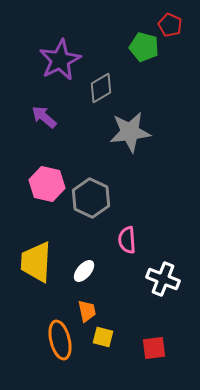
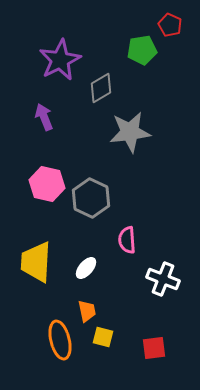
green pentagon: moved 2 px left, 3 px down; rotated 24 degrees counterclockwise
purple arrow: rotated 28 degrees clockwise
white ellipse: moved 2 px right, 3 px up
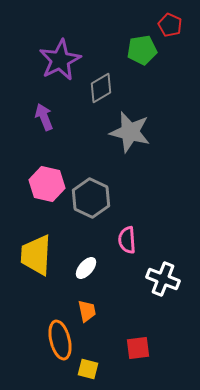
gray star: rotated 21 degrees clockwise
yellow trapezoid: moved 7 px up
yellow square: moved 15 px left, 32 px down
red square: moved 16 px left
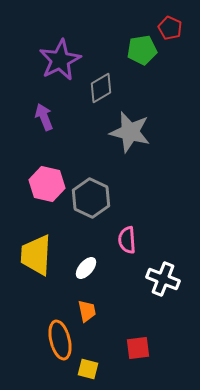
red pentagon: moved 3 px down
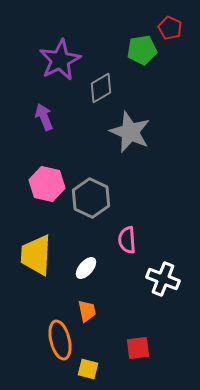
gray star: rotated 9 degrees clockwise
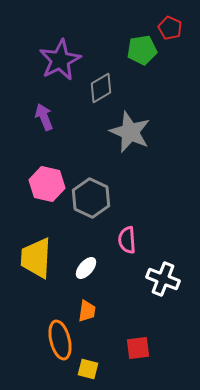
yellow trapezoid: moved 3 px down
orange trapezoid: rotated 20 degrees clockwise
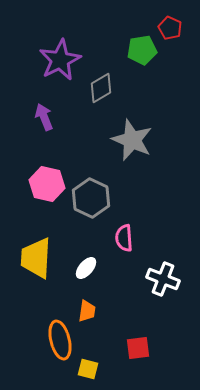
gray star: moved 2 px right, 8 px down
pink semicircle: moved 3 px left, 2 px up
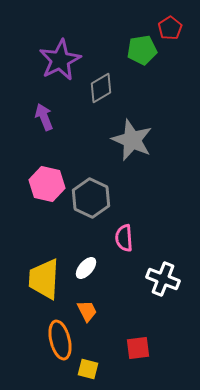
red pentagon: rotated 15 degrees clockwise
yellow trapezoid: moved 8 px right, 21 px down
orange trapezoid: rotated 35 degrees counterclockwise
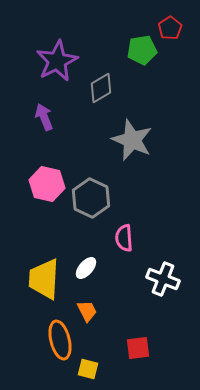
purple star: moved 3 px left, 1 px down
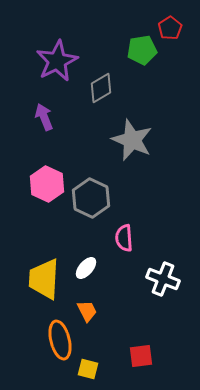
pink hexagon: rotated 12 degrees clockwise
red square: moved 3 px right, 8 px down
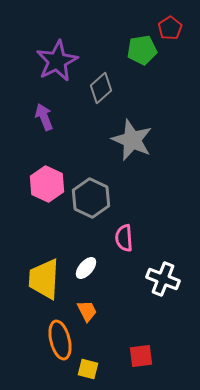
gray diamond: rotated 12 degrees counterclockwise
